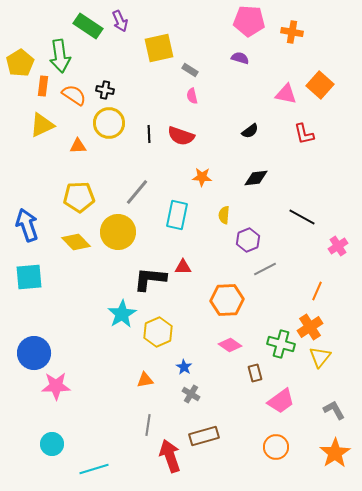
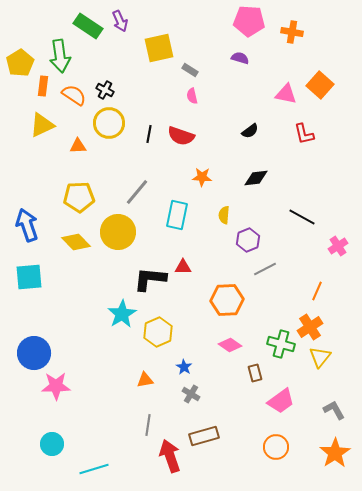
black cross at (105, 90): rotated 18 degrees clockwise
black line at (149, 134): rotated 12 degrees clockwise
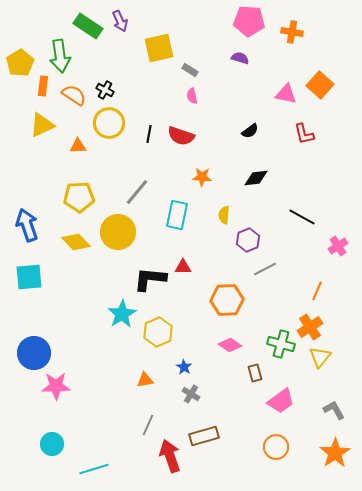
gray line at (148, 425): rotated 15 degrees clockwise
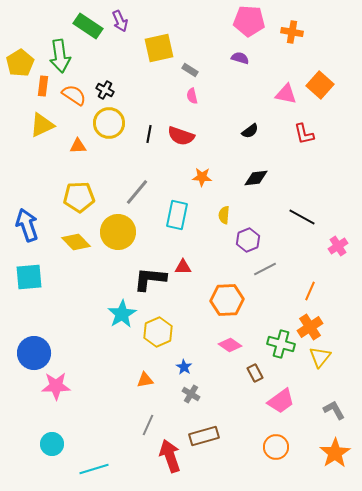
orange line at (317, 291): moved 7 px left
brown rectangle at (255, 373): rotated 12 degrees counterclockwise
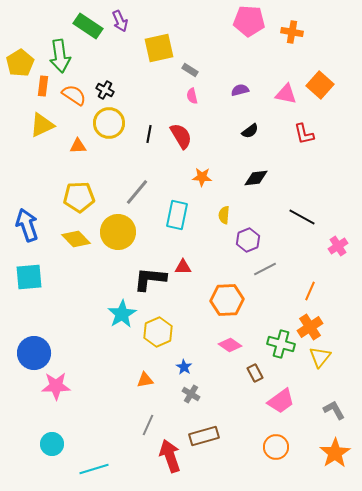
purple semicircle at (240, 58): moved 32 px down; rotated 30 degrees counterclockwise
red semicircle at (181, 136): rotated 140 degrees counterclockwise
yellow diamond at (76, 242): moved 3 px up
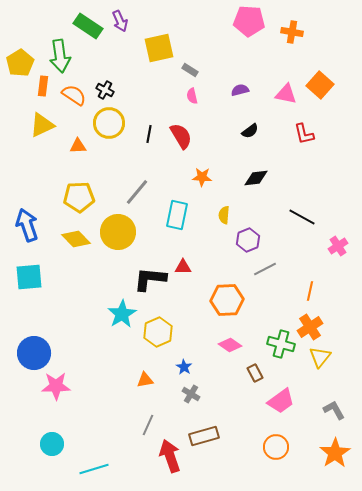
orange line at (310, 291): rotated 12 degrees counterclockwise
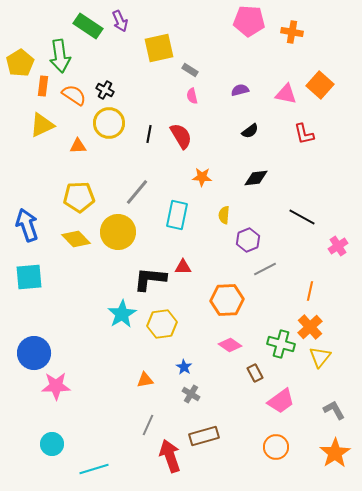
orange cross at (310, 327): rotated 10 degrees counterclockwise
yellow hexagon at (158, 332): moved 4 px right, 8 px up; rotated 16 degrees clockwise
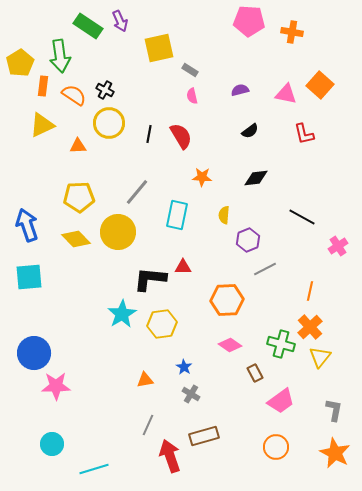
gray L-shape at (334, 410): rotated 40 degrees clockwise
orange star at (335, 453): rotated 12 degrees counterclockwise
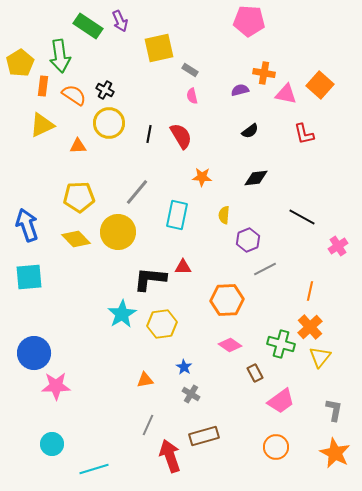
orange cross at (292, 32): moved 28 px left, 41 px down
